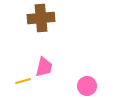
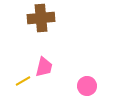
yellow line: rotated 14 degrees counterclockwise
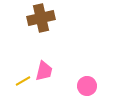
brown cross: rotated 8 degrees counterclockwise
pink trapezoid: moved 4 px down
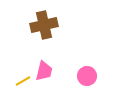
brown cross: moved 3 px right, 7 px down
pink circle: moved 10 px up
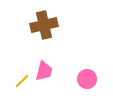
pink circle: moved 3 px down
yellow line: moved 1 px left; rotated 14 degrees counterclockwise
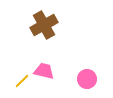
brown cross: rotated 16 degrees counterclockwise
pink trapezoid: rotated 90 degrees counterclockwise
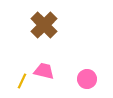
brown cross: rotated 16 degrees counterclockwise
yellow line: rotated 21 degrees counterclockwise
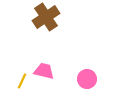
brown cross: moved 2 px right, 8 px up; rotated 12 degrees clockwise
